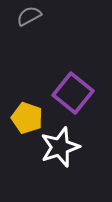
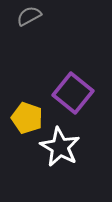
white star: rotated 24 degrees counterclockwise
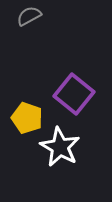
purple square: moved 1 px right, 1 px down
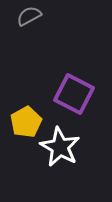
purple square: rotated 12 degrees counterclockwise
yellow pentagon: moved 1 px left, 4 px down; rotated 24 degrees clockwise
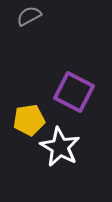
purple square: moved 2 px up
yellow pentagon: moved 3 px right, 2 px up; rotated 20 degrees clockwise
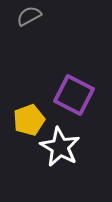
purple square: moved 3 px down
yellow pentagon: rotated 12 degrees counterclockwise
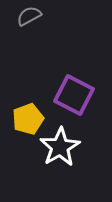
yellow pentagon: moved 1 px left, 1 px up
white star: rotated 12 degrees clockwise
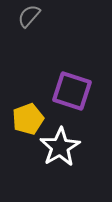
gray semicircle: rotated 20 degrees counterclockwise
purple square: moved 2 px left, 4 px up; rotated 9 degrees counterclockwise
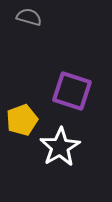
gray semicircle: moved 1 px down; rotated 65 degrees clockwise
yellow pentagon: moved 6 px left, 1 px down
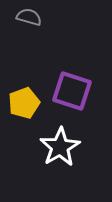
yellow pentagon: moved 2 px right, 17 px up
